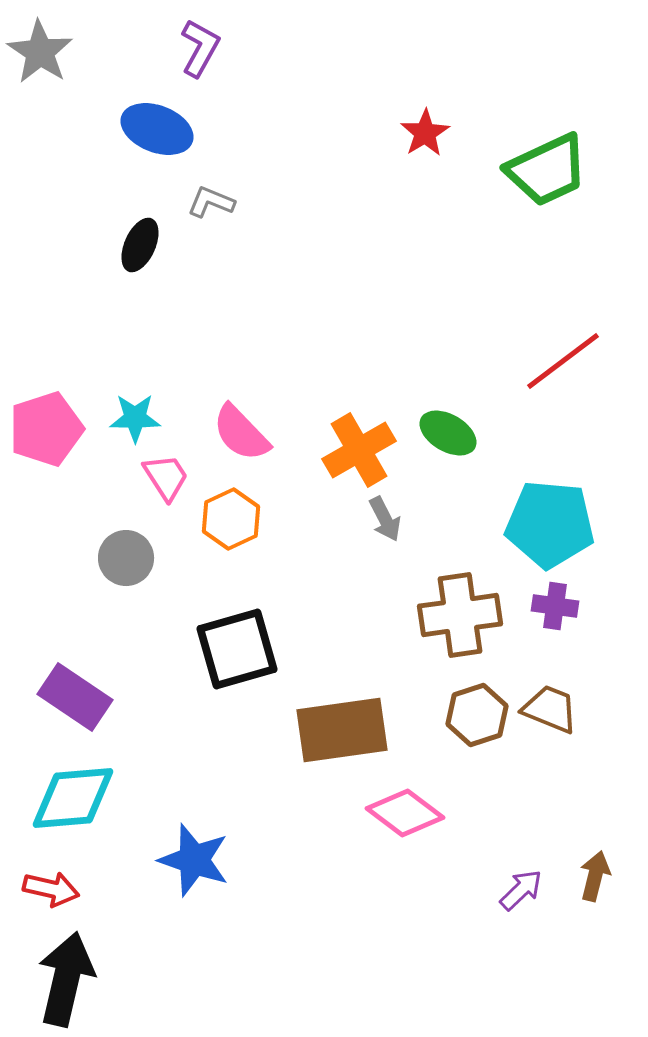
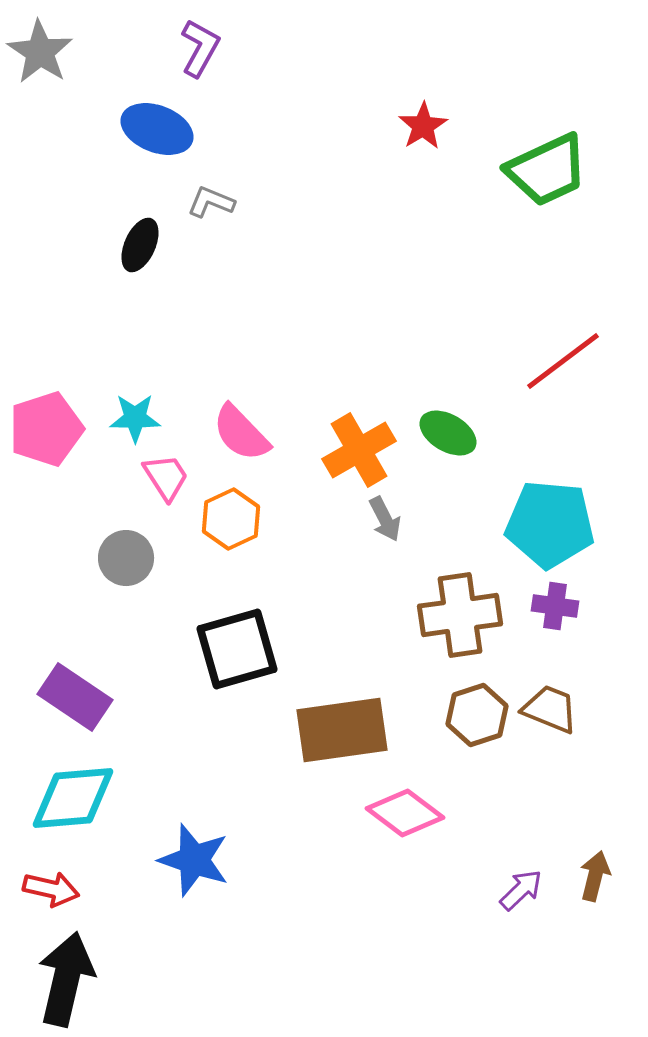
red star: moved 2 px left, 7 px up
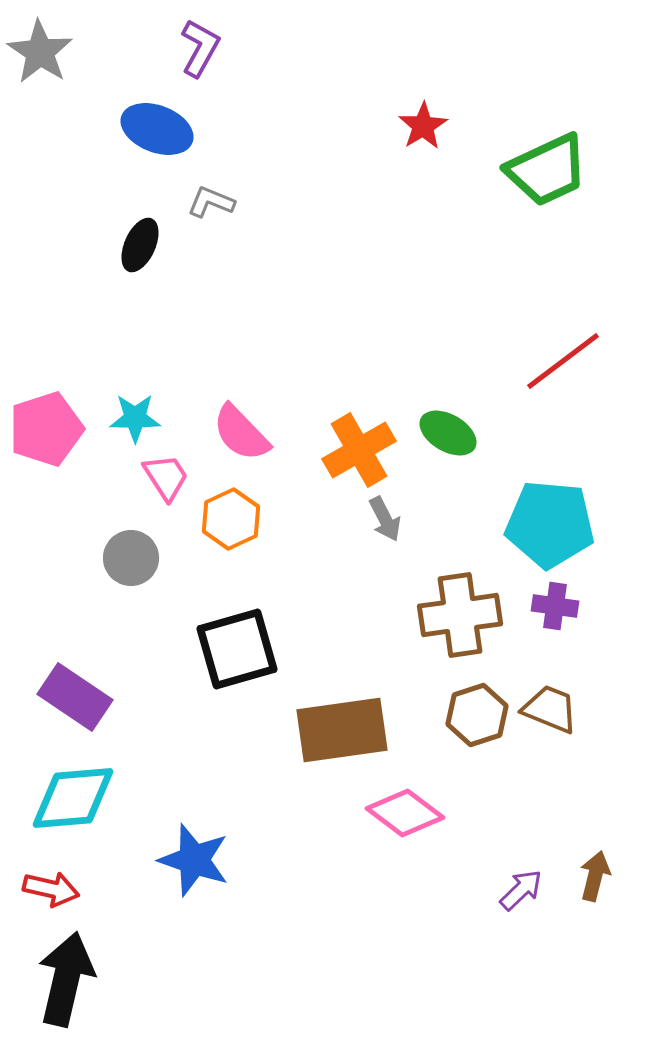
gray circle: moved 5 px right
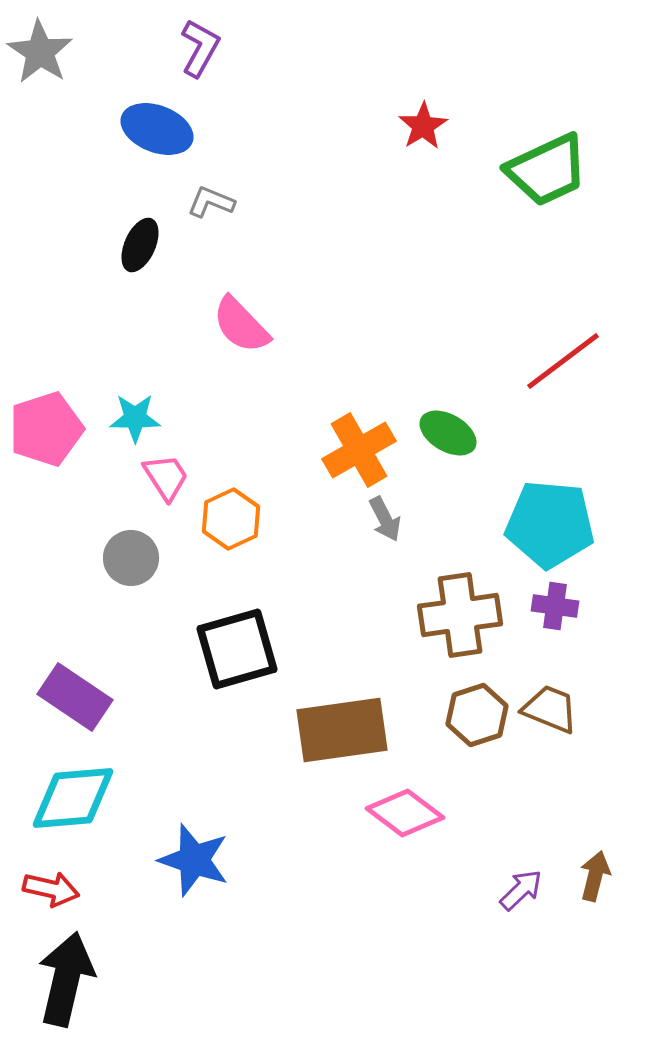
pink semicircle: moved 108 px up
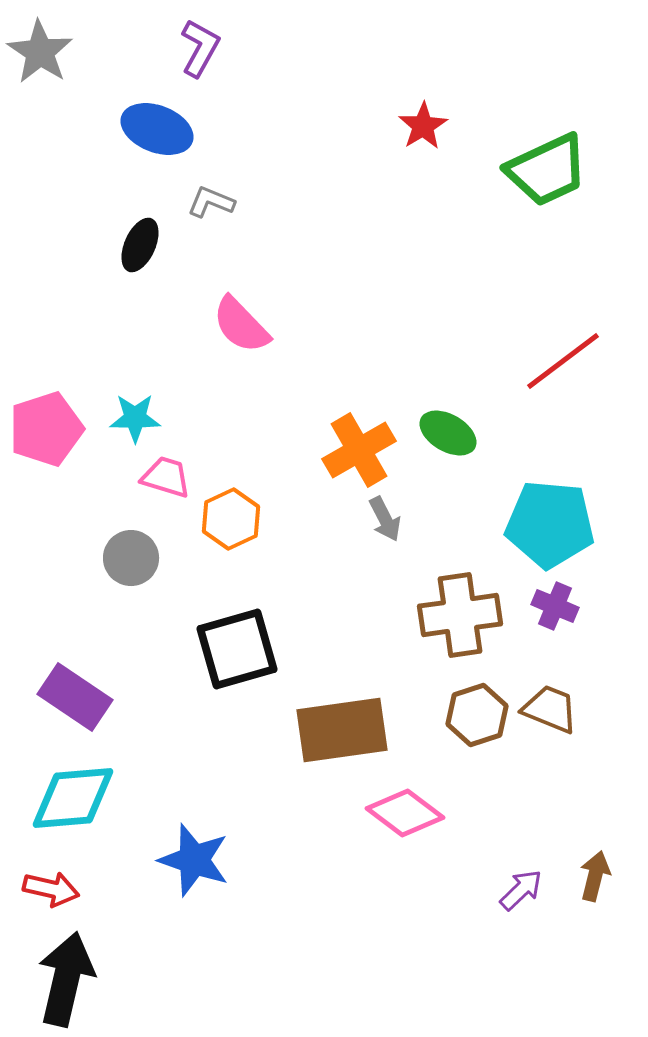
pink trapezoid: rotated 40 degrees counterclockwise
purple cross: rotated 15 degrees clockwise
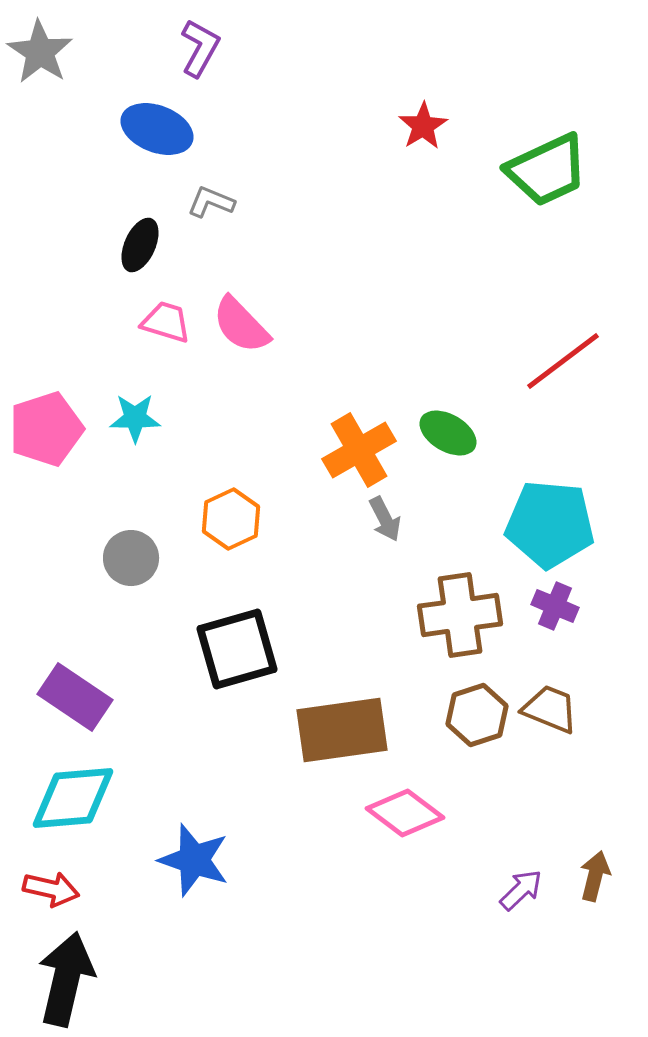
pink trapezoid: moved 155 px up
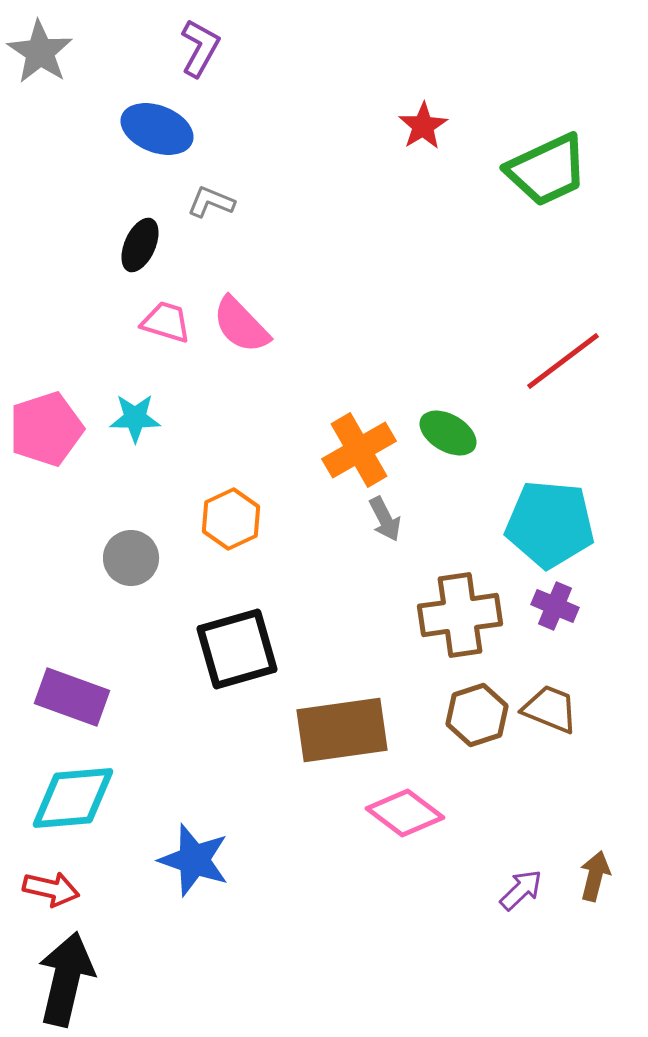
purple rectangle: moved 3 px left; rotated 14 degrees counterclockwise
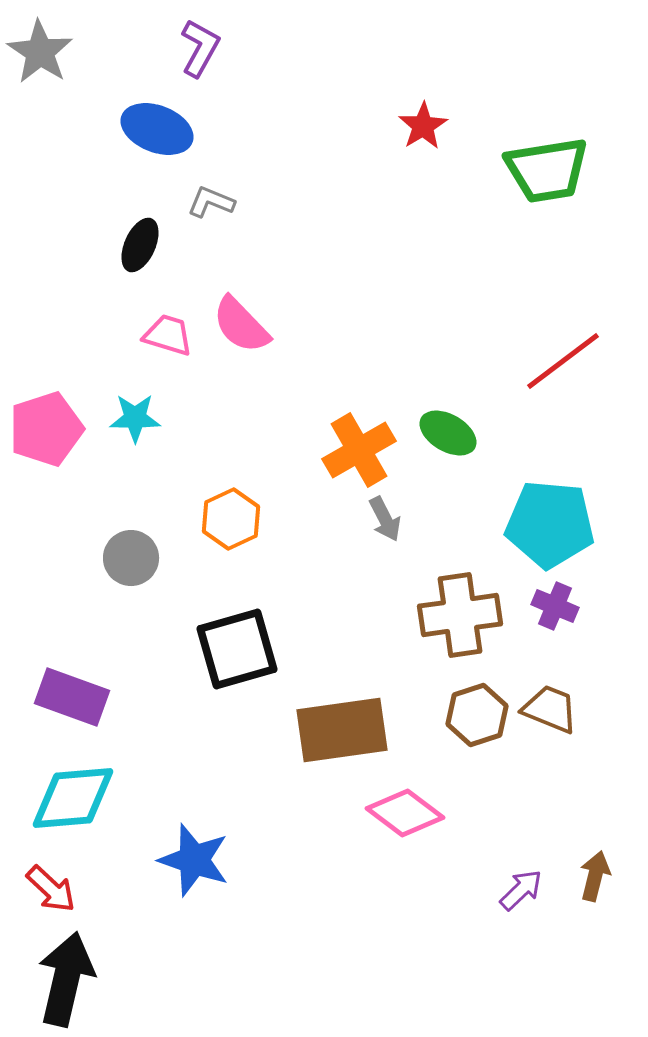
green trapezoid: rotated 16 degrees clockwise
pink trapezoid: moved 2 px right, 13 px down
red arrow: rotated 30 degrees clockwise
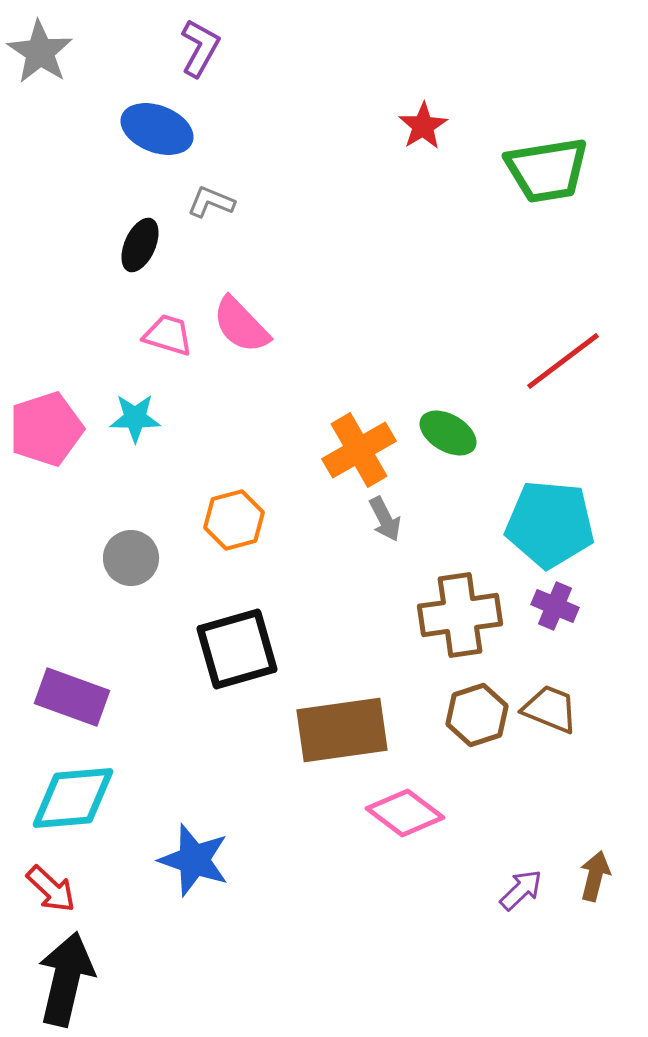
orange hexagon: moved 3 px right, 1 px down; rotated 10 degrees clockwise
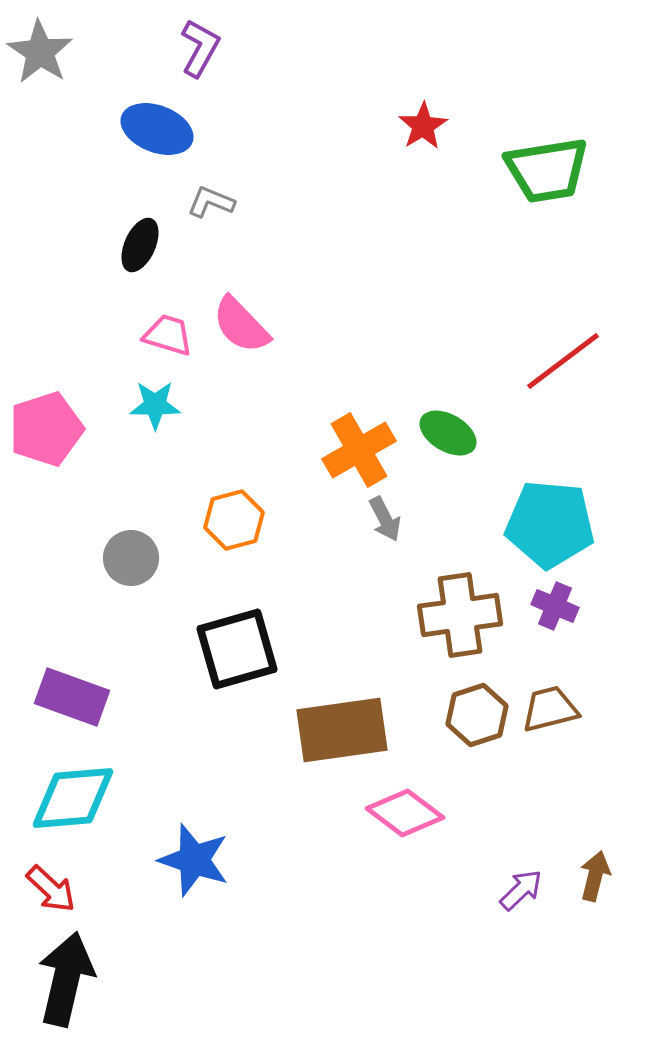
cyan star: moved 20 px right, 13 px up
brown trapezoid: rotated 36 degrees counterclockwise
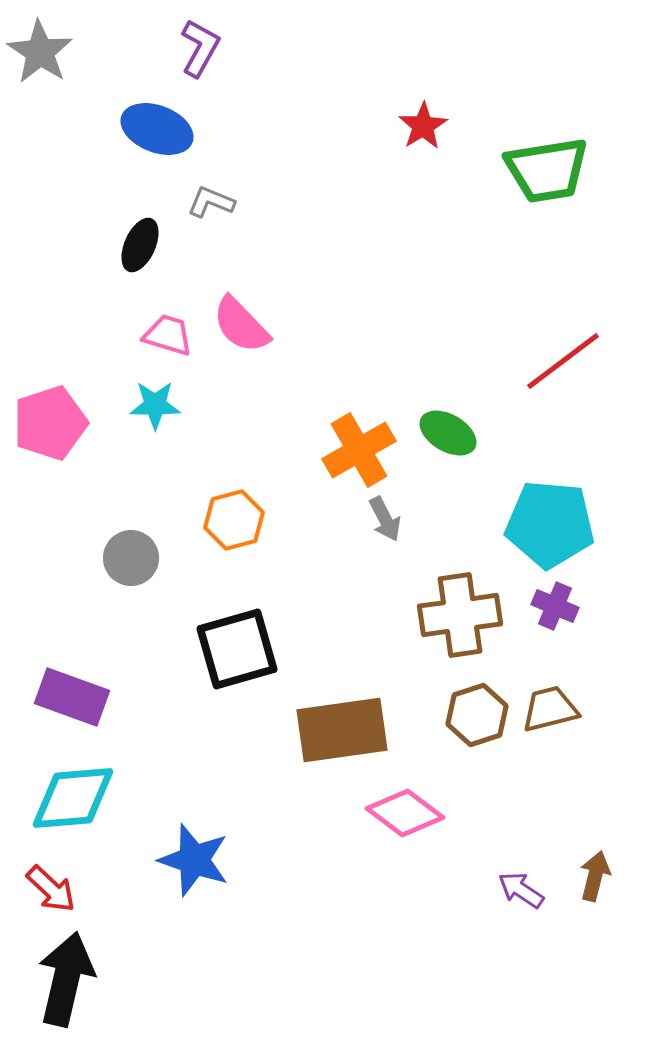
pink pentagon: moved 4 px right, 6 px up
purple arrow: rotated 102 degrees counterclockwise
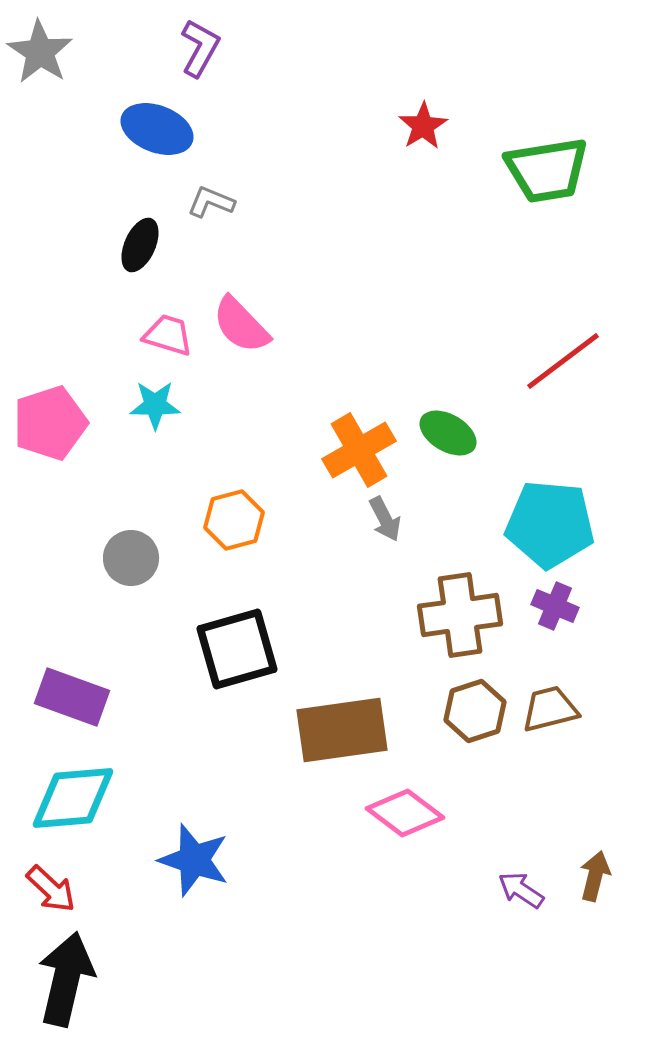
brown hexagon: moved 2 px left, 4 px up
